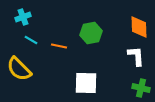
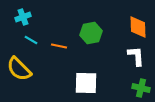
orange diamond: moved 1 px left
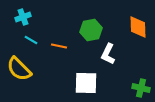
green hexagon: moved 3 px up
white L-shape: moved 28 px left, 2 px up; rotated 150 degrees counterclockwise
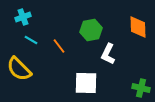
orange line: rotated 42 degrees clockwise
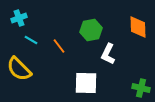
cyan cross: moved 4 px left, 1 px down
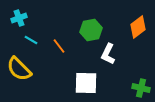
orange diamond: rotated 55 degrees clockwise
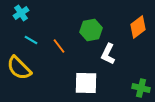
cyan cross: moved 2 px right, 5 px up; rotated 14 degrees counterclockwise
yellow semicircle: moved 1 px up
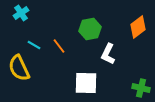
green hexagon: moved 1 px left, 1 px up
cyan line: moved 3 px right, 5 px down
yellow semicircle: rotated 20 degrees clockwise
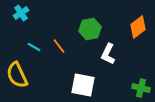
cyan line: moved 2 px down
yellow semicircle: moved 2 px left, 7 px down
white square: moved 3 px left, 2 px down; rotated 10 degrees clockwise
